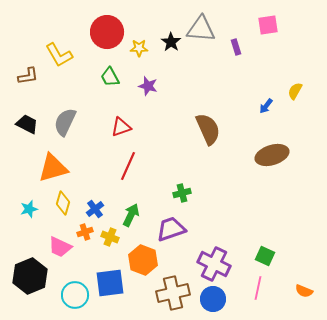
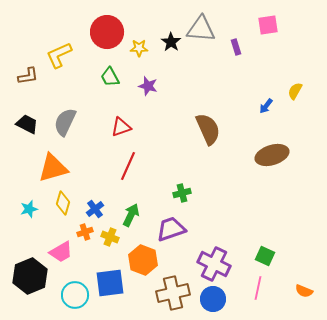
yellow L-shape: rotated 96 degrees clockwise
pink trapezoid: moved 1 px right, 5 px down; rotated 55 degrees counterclockwise
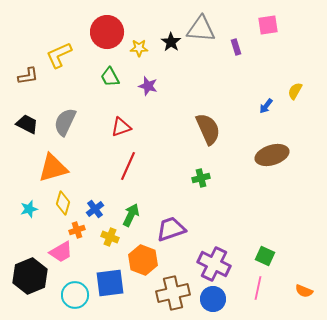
green cross: moved 19 px right, 15 px up
orange cross: moved 8 px left, 2 px up
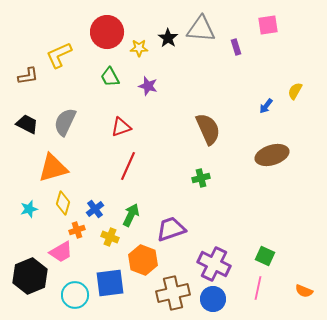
black star: moved 3 px left, 4 px up
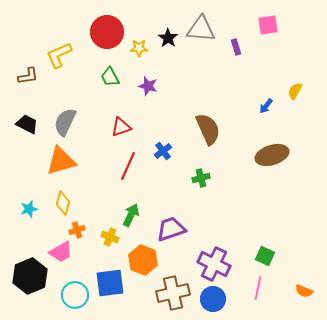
orange triangle: moved 8 px right, 7 px up
blue cross: moved 68 px right, 58 px up
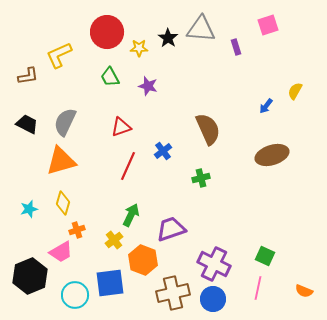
pink square: rotated 10 degrees counterclockwise
yellow cross: moved 4 px right, 3 px down; rotated 30 degrees clockwise
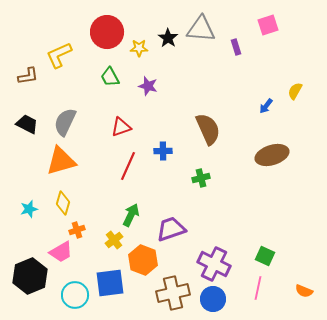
blue cross: rotated 36 degrees clockwise
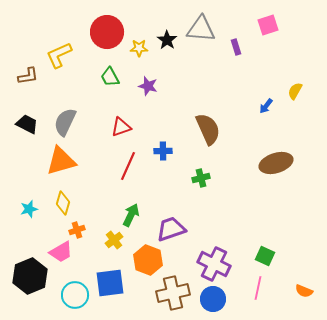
black star: moved 1 px left, 2 px down
brown ellipse: moved 4 px right, 8 px down
orange hexagon: moved 5 px right
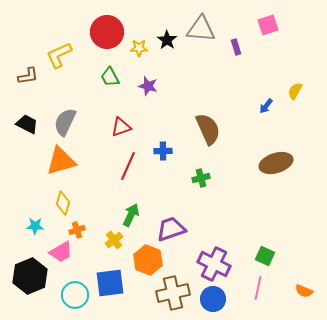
cyan star: moved 6 px right, 17 px down; rotated 18 degrees clockwise
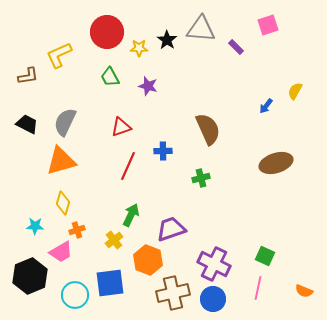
purple rectangle: rotated 28 degrees counterclockwise
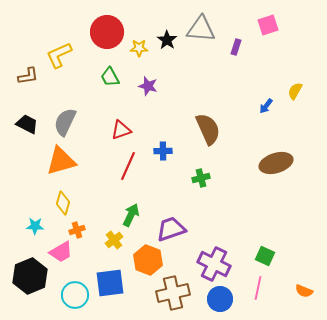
purple rectangle: rotated 63 degrees clockwise
red triangle: moved 3 px down
blue circle: moved 7 px right
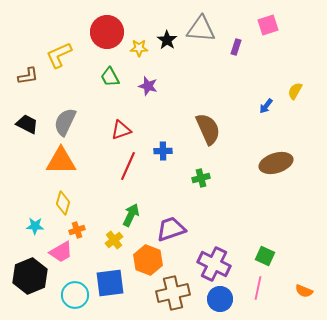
orange triangle: rotated 16 degrees clockwise
